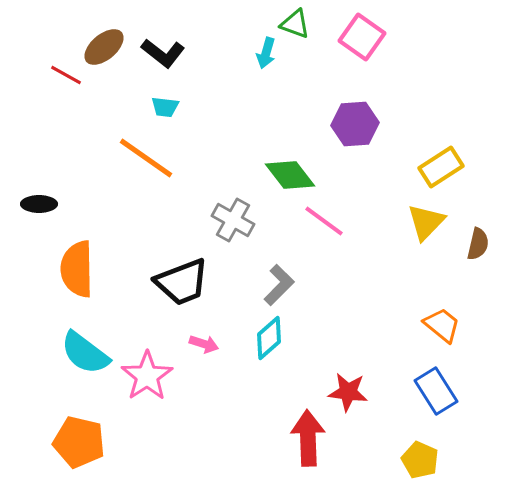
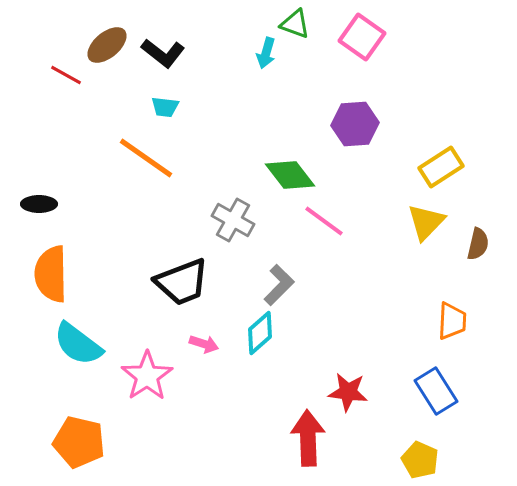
brown ellipse: moved 3 px right, 2 px up
orange semicircle: moved 26 px left, 5 px down
orange trapezoid: moved 10 px right, 4 px up; rotated 54 degrees clockwise
cyan diamond: moved 9 px left, 5 px up
cyan semicircle: moved 7 px left, 9 px up
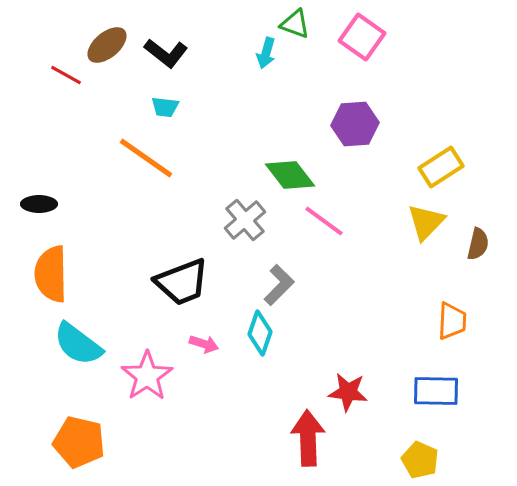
black L-shape: moved 3 px right
gray cross: moved 12 px right; rotated 21 degrees clockwise
cyan diamond: rotated 30 degrees counterclockwise
blue rectangle: rotated 57 degrees counterclockwise
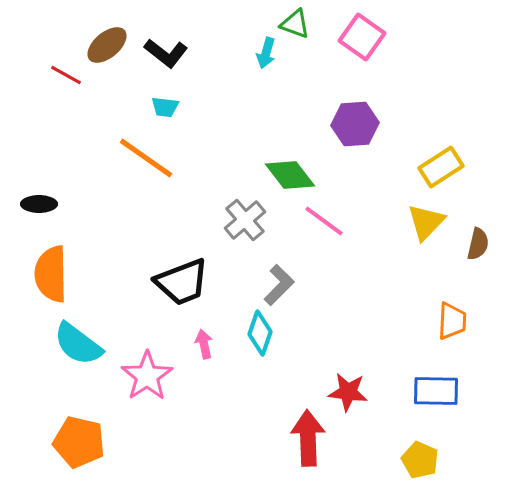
pink arrow: rotated 120 degrees counterclockwise
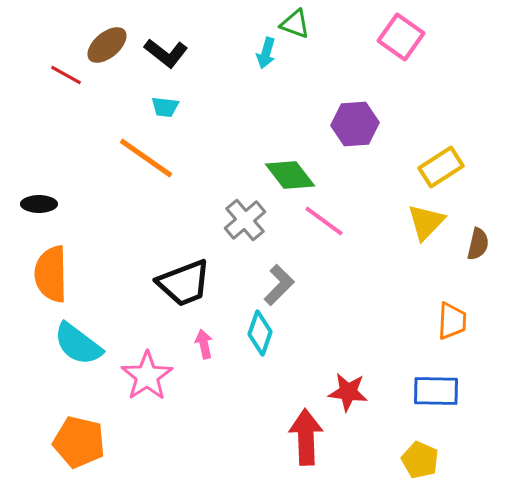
pink square: moved 39 px right
black trapezoid: moved 2 px right, 1 px down
red arrow: moved 2 px left, 1 px up
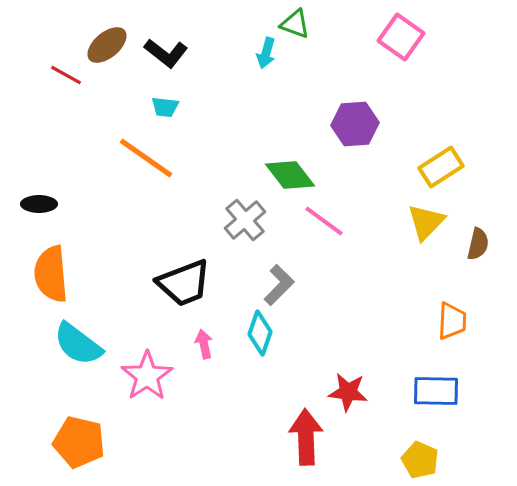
orange semicircle: rotated 4 degrees counterclockwise
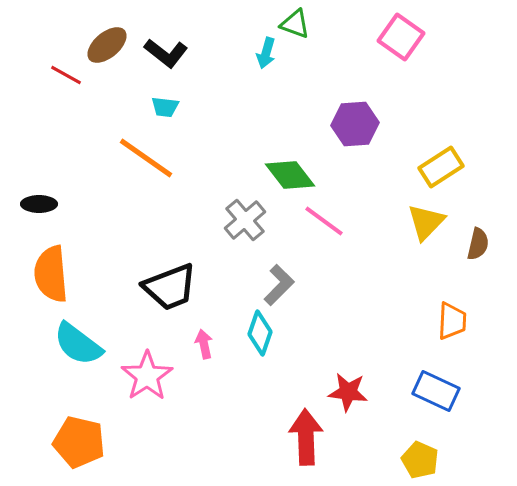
black trapezoid: moved 14 px left, 4 px down
blue rectangle: rotated 24 degrees clockwise
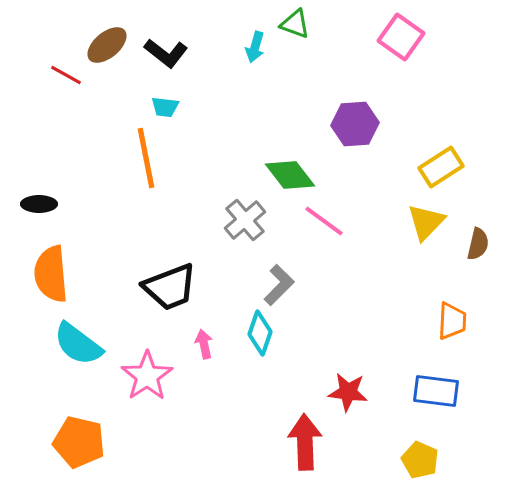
cyan arrow: moved 11 px left, 6 px up
orange line: rotated 44 degrees clockwise
blue rectangle: rotated 18 degrees counterclockwise
red arrow: moved 1 px left, 5 px down
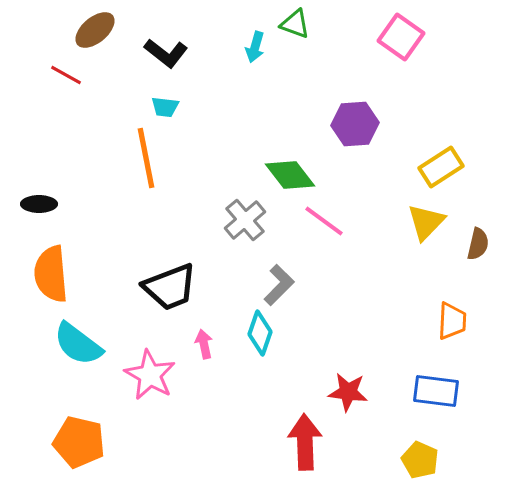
brown ellipse: moved 12 px left, 15 px up
pink star: moved 3 px right, 1 px up; rotated 9 degrees counterclockwise
